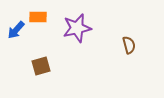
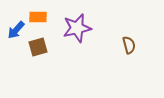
brown square: moved 3 px left, 19 px up
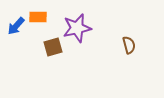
blue arrow: moved 4 px up
brown square: moved 15 px right
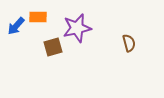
brown semicircle: moved 2 px up
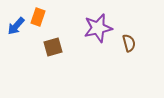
orange rectangle: rotated 72 degrees counterclockwise
purple star: moved 21 px right
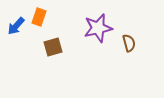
orange rectangle: moved 1 px right
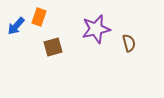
purple star: moved 2 px left, 1 px down
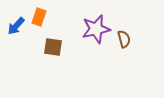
brown semicircle: moved 5 px left, 4 px up
brown square: rotated 24 degrees clockwise
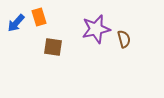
orange rectangle: rotated 36 degrees counterclockwise
blue arrow: moved 3 px up
